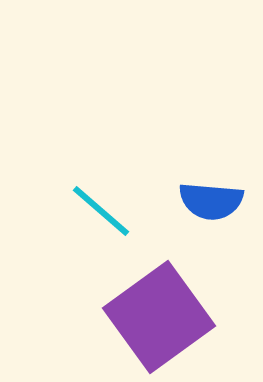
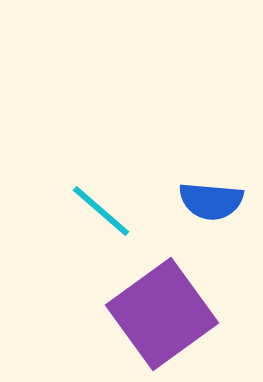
purple square: moved 3 px right, 3 px up
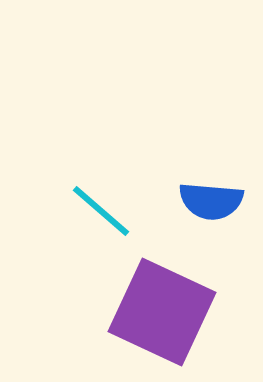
purple square: moved 2 px up; rotated 29 degrees counterclockwise
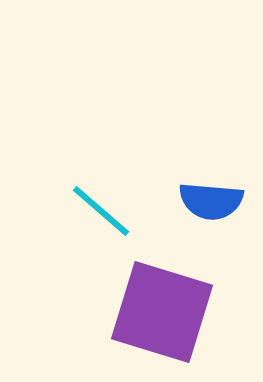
purple square: rotated 8 degrees counterclockwise
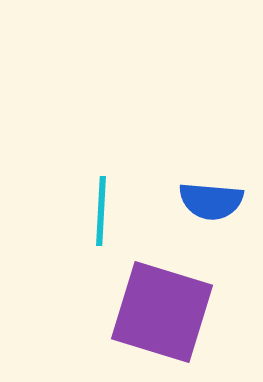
cyan line: rotated 52 degrees clockwise
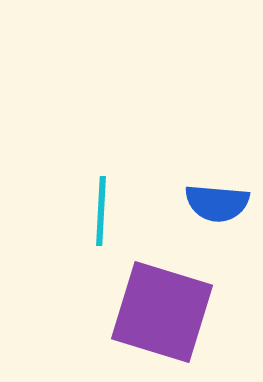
blue semicircle: moved 6 px right, 2 px down
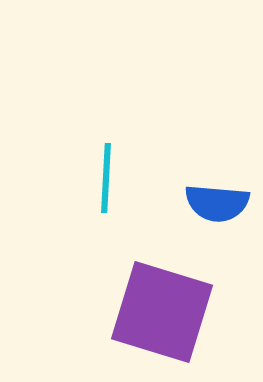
cyan line: moved 5 px right, 33 px up
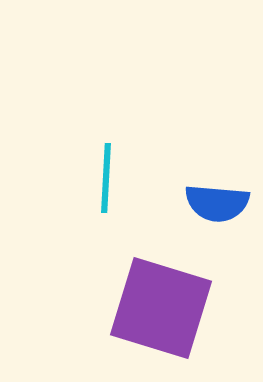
purple square: moved 1 px left, 4 px up
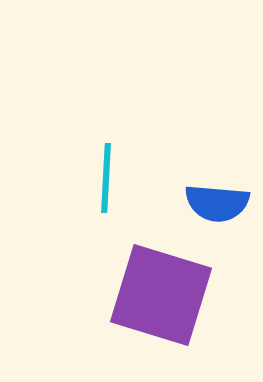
purple square: moved 13 px up
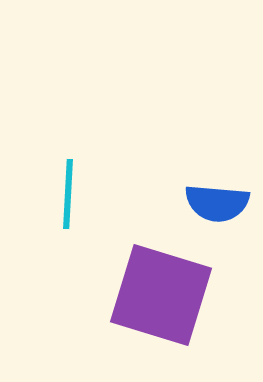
cyan line: moved 38 px left, 16 px down
